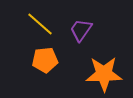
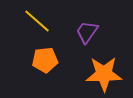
yellow line: moved 3 px left, 3 px up
purple trapezoid: moved 6 px right, 2 px down
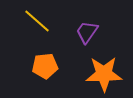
orange pentagon: moved 6 px down
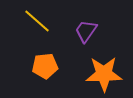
purple trapezoid: moved 1 px left, 1 px up
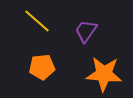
orange pentagon: moved 3 px left, 1 px down
orange star: rotated 6 degrees clockwise
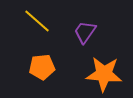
purple trapezoid: moved 1 px left, 1 px down
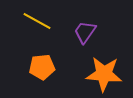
yellow line: rotated 12 degrees counterclockwise
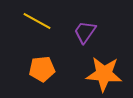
orange pentagon: moved 2 px down
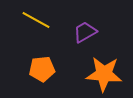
yellow line: moved 1 px left, 1 px up
purple trapezoid: rotated 25 degrees clockwise
